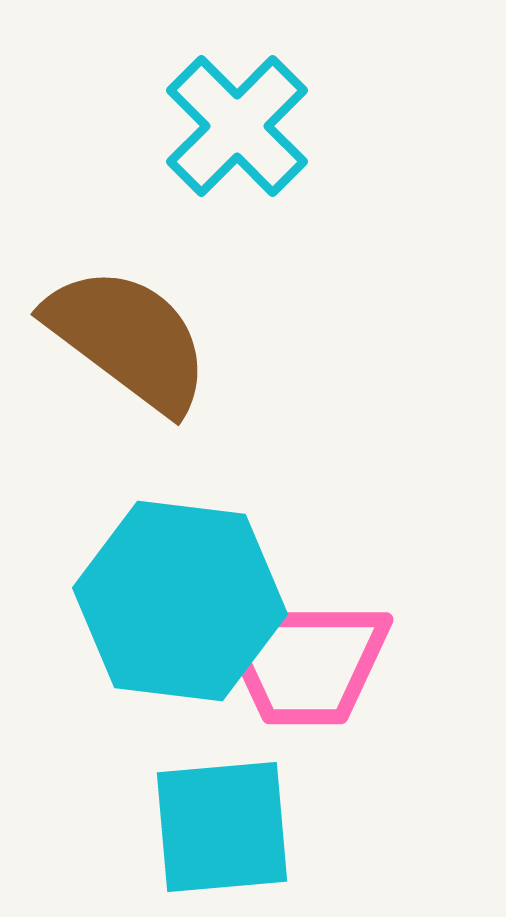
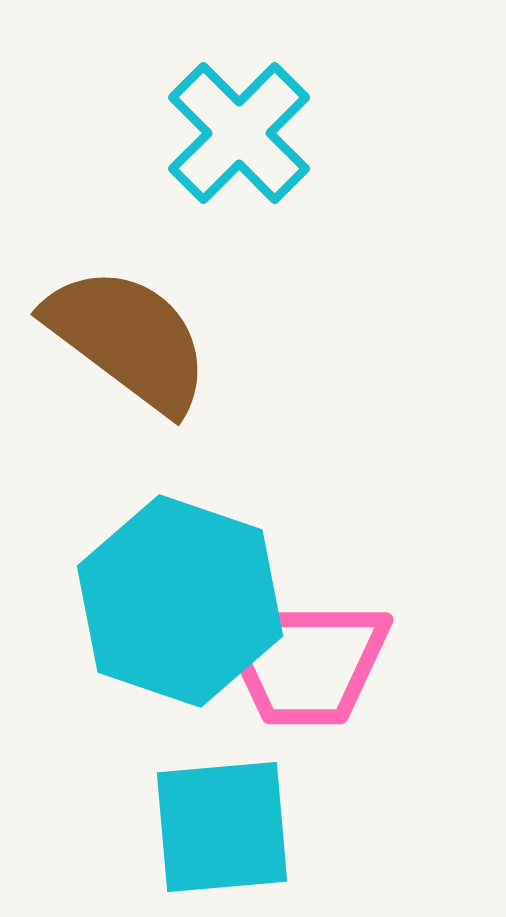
cyan cross: moved 2 px right, 7 px down
cyan hexagon: rotated 12 degrees clockwise
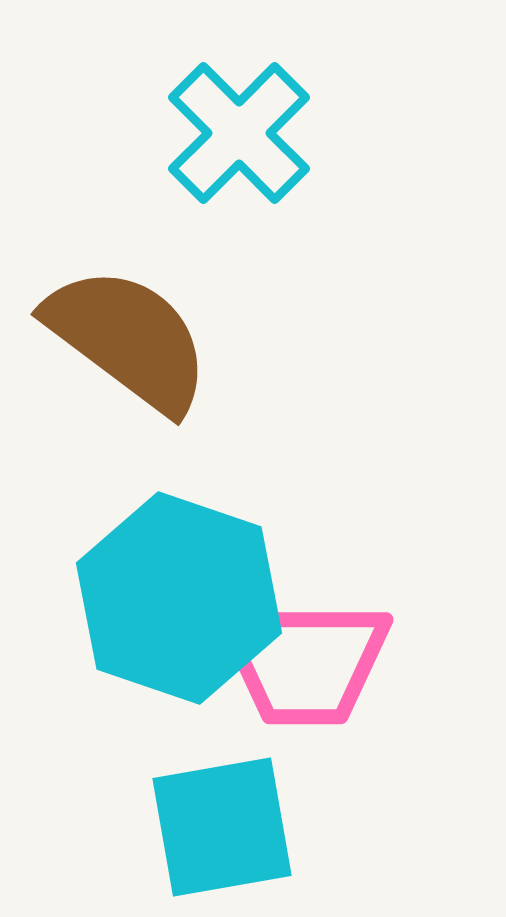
cyan hexagon: moved 1 px left, 3 px up
cyan square: rotated 5 degrees counterclockwise
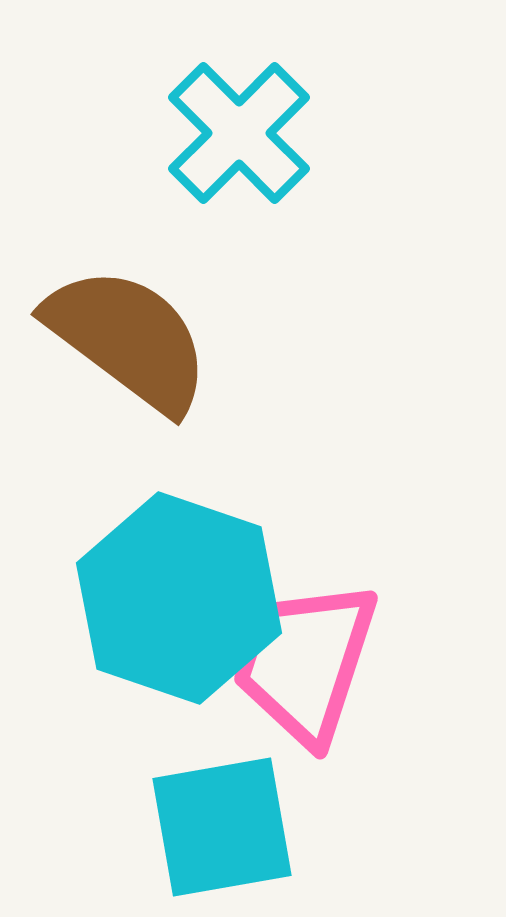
pink trapezoid: rotated 108 degrees clockwise
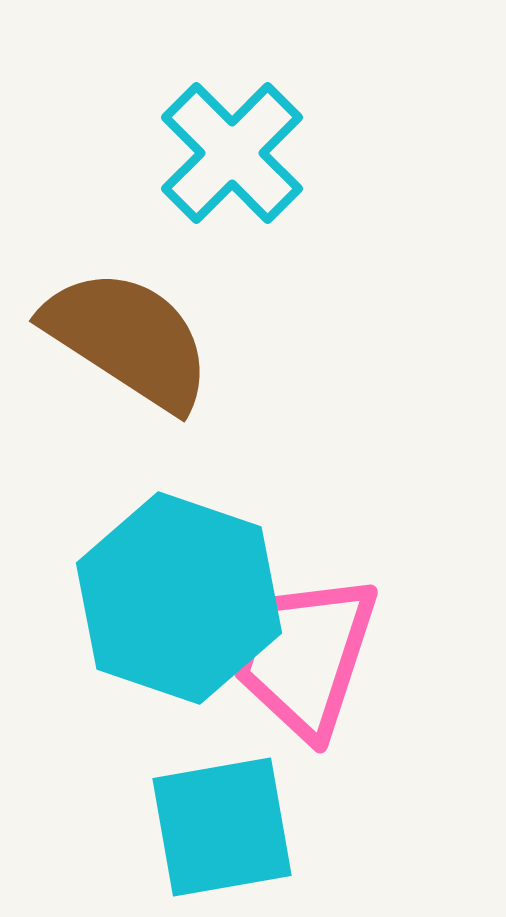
cyan cross: moved 7 px left, 20 px down
brown semicircle: rotated 4 degrees counterclockwise
pink trapezoid: moved 6 px up
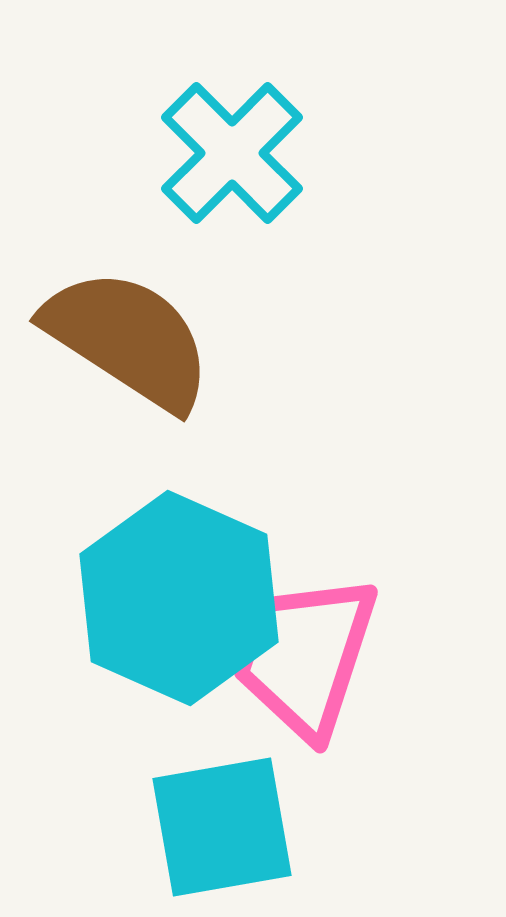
cyan hexagon: rotated 5 degrees clockwise
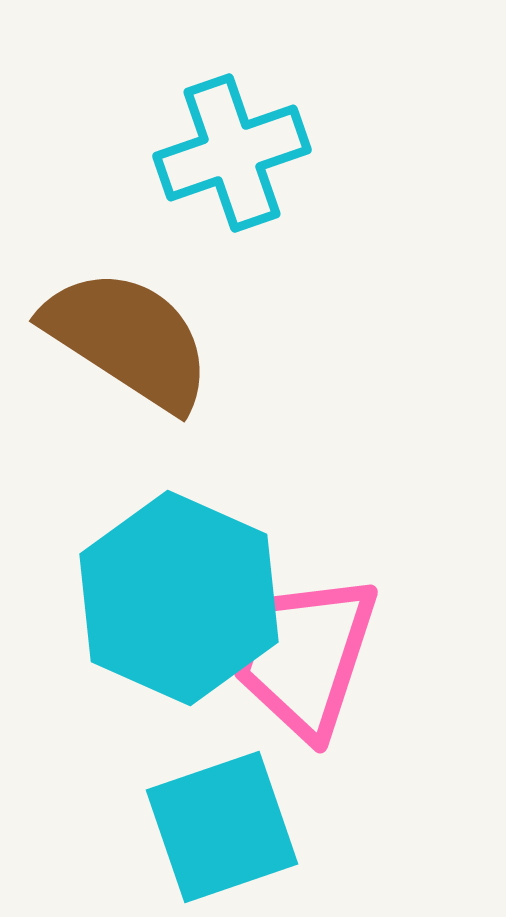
cyan cross: rotated 26 degrees clockwise
cyan square: rotated 9 degrees counterclockwise
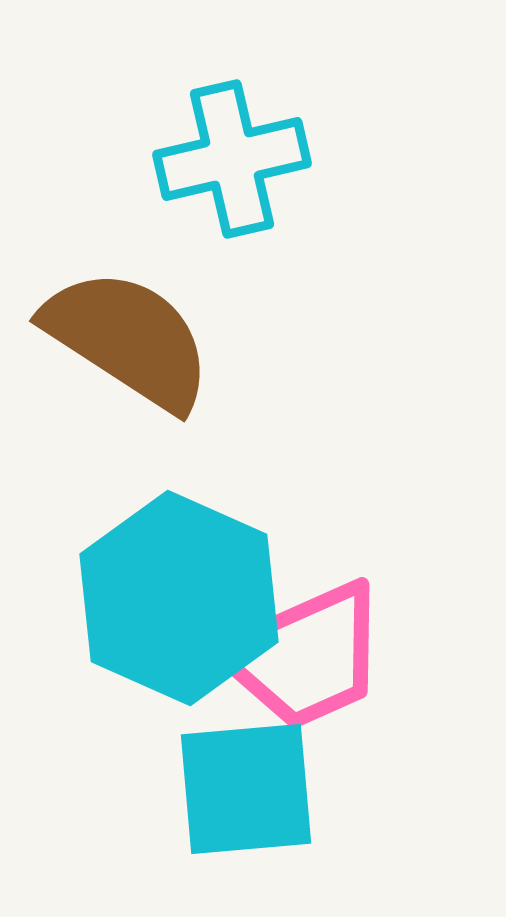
cyan cross: moved 6 px down; rotated 6 degrees clockwise
pink trapezoid: rotated 132 degrees counterclockwise
cyan square: moved 24 px right, 38 px up; rotated 14 degrees clockwise
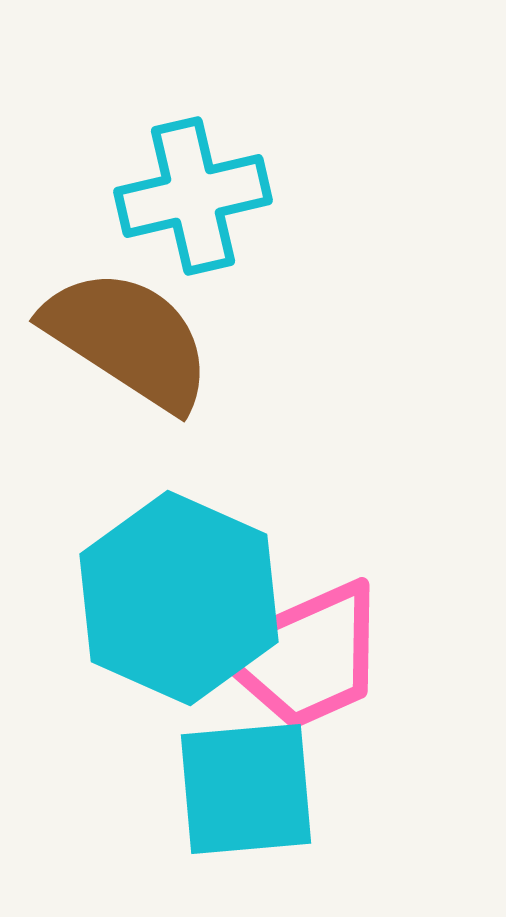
cyan cross: moved 39 px left, 37 px down
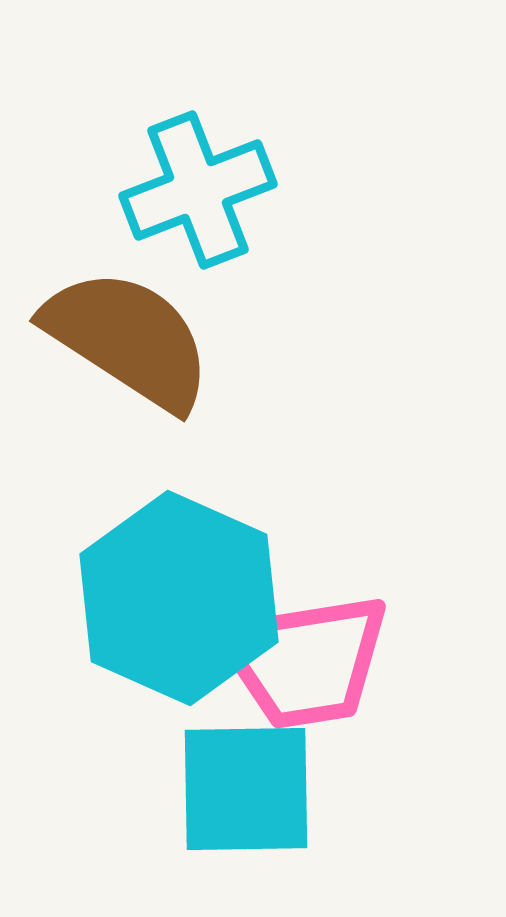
cyan cross: moved 5 px right, 6 px up; rotated 8 degrees counterclockwise
pink trapezoid: moved 5 px down; rotated 15 degrees clockwise
cyan square: rotated 4 degrees clockwise
